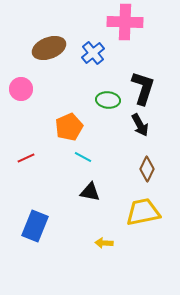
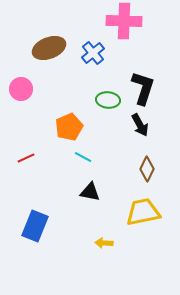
pink cross: moved 1 px left, 1 px up
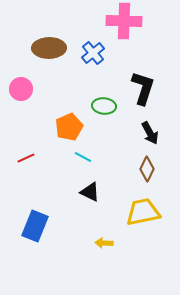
brown ellipse: rotated 20 degrees clockwise
green ellipse: moved 4 px left, 6 px down
black arrow: moved 10 px right, 8 px down
black triangle: rotated 15 degrees clockwise
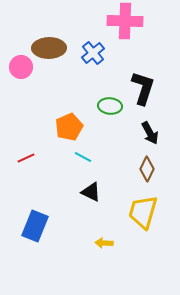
pink cross: moved 1 px right
pink circle: moved 22 px up
green ellipse: moved 6 px right
black triangle: moved 1 px right
yellow trapezoid: rotated 63 degrees counterclockwise
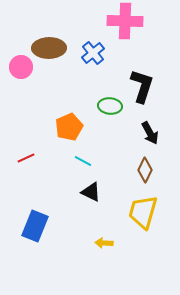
black L-shape: moved 1 px left, 2 px up
cyan line: moved 4 px down
brown diamond: moved 2 px left, 1 px down
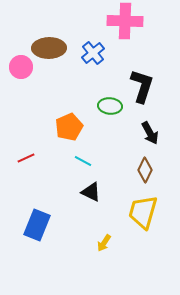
blue rectangle: moved 2 px right, 1 px up
yellow arrow: rotated 60 degrees counterclockwise
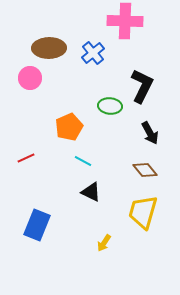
pink circle: moved 9 px right, 11 px down
black L-shape: rotated 8 degrees clockwise
brown diamond: rotated 65 degrees counterclockwise
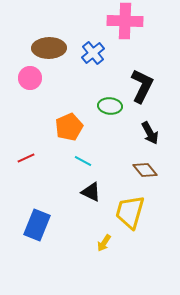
yellow trapezoid: moved 13 px left
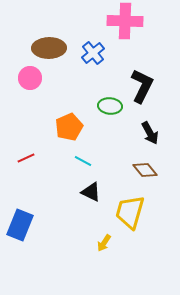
blue rectangle: moved 17 px left
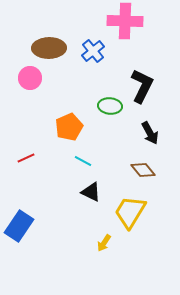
blue cross: moved 2 px up
brown diamond: moved 2 px left
yellow trapezoid: rotated 15 degrees clockwise
blue rectangle: moved 1 px left, 1 px down; rotated 12 degrees clockwise
